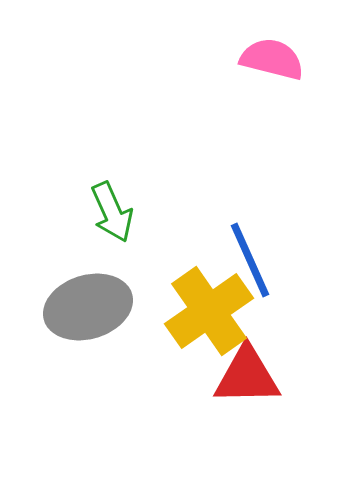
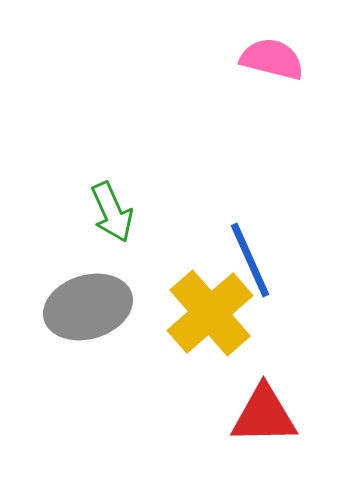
yellow cross: moved 1 px right, 2 px down; rotated 6 degrees counterclockwise
red triangle: moved 17 px right, 39 px down
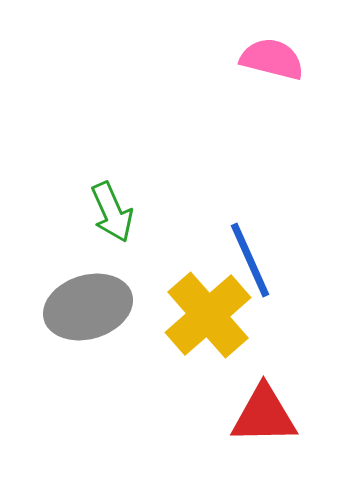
yellow cross: moved 2 px left, 2 px down
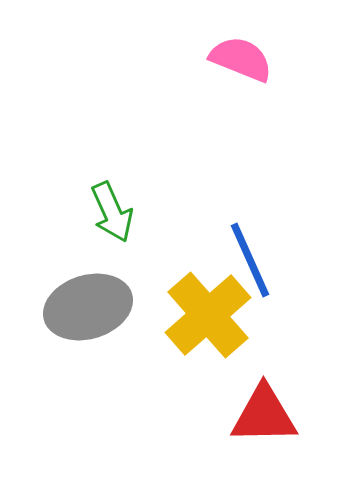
pink semicircle: moved 31 px left; rotated 8 degrees clockwise
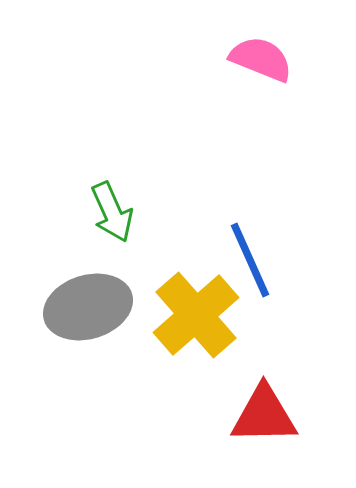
pink semicircle: moved 20 px right
yellow cross: moved 12 px left
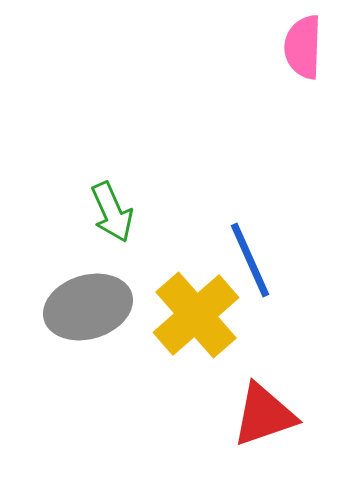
pink semicircle: moved 42 px right, 12 px up; rotated 110 degrees counterclockwise
red triangle: rotated 18 degrees counterclockwise
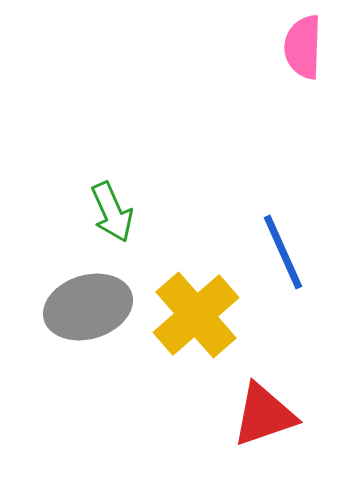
blue line: moved 33 px right, 8 px up
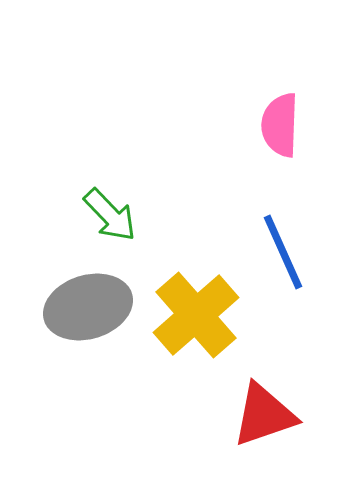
pink semicircle: moved 23 px left, 78 px down
green arrow: moved 2 px left, 3 px down; rotated 20 degrees counterclockwise
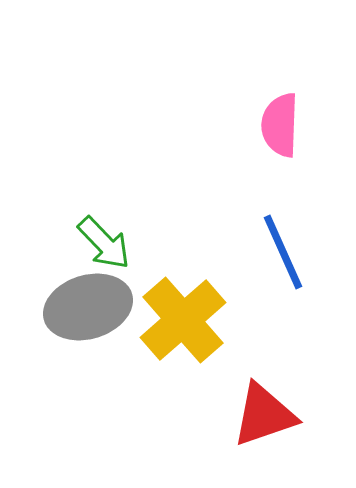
green arrow: moved 6 px left, 28 px down
yellow cross: moved 13 px left, 5 px down
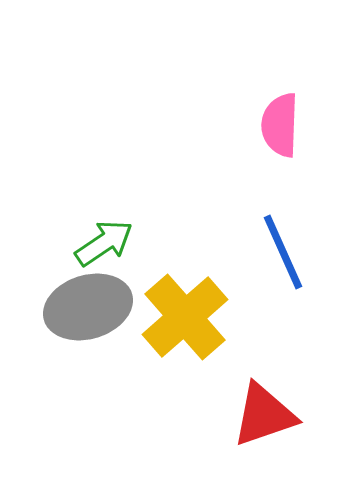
green arrow: rotated 80 degrees counterclockwise
yellow cross: moved 2 px right, 3 px up
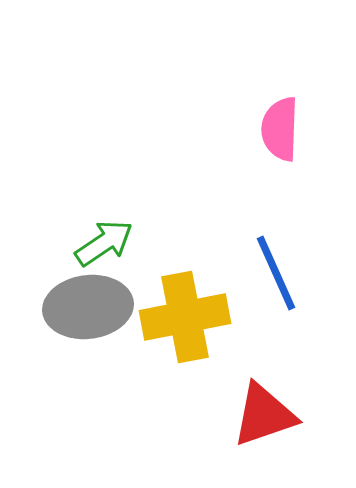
pink semicircle: moved 4 px down
blue line: moved 7 px left, 21 px down
gray ellipse: rotated 10 degrees clockwise
yellow cross: rotated 30 degrees clockwise
